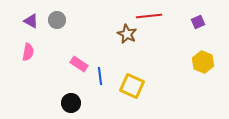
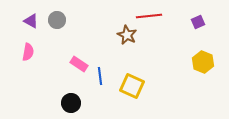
brown star: moved 1 px down
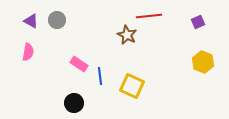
black circle: moved 3 px right
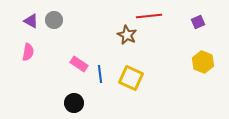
gray circle: moved 3 px left
blue line: moved 2 px up
yellow square: moved 1 px left, 8 px up
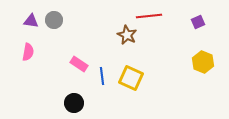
purple triangle: rotated 21 degrees counterclockwise
blue line: moved 2 px right, 2 px down
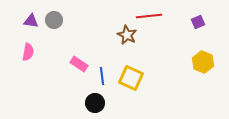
black circle: moved 21 px right
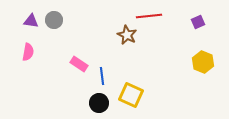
yellow square: moved 17 px down
black circle: moved 4 px right
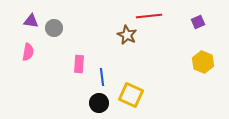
gray circle: moved 8 px down
pink rectangle: rotated 60 degrees clockwise
blue line: moved 1 px down
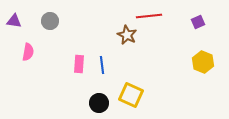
purple triangle: moved 17 px left
gray circle: moved 4 px left, 7 px up
blue line: moved 12 px up
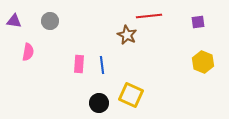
purple square: rotated 16 degrees clockwise
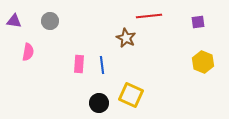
brown star: moved 1 px left, 3 px down
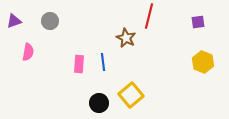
red line: rotated 70 degrees counterclockwise
purple triangle: rotated 28 degrees counterclockwise
blue line: moved 1 px right, 3 px up
yellow square: rotated 25 degrees clockwise
